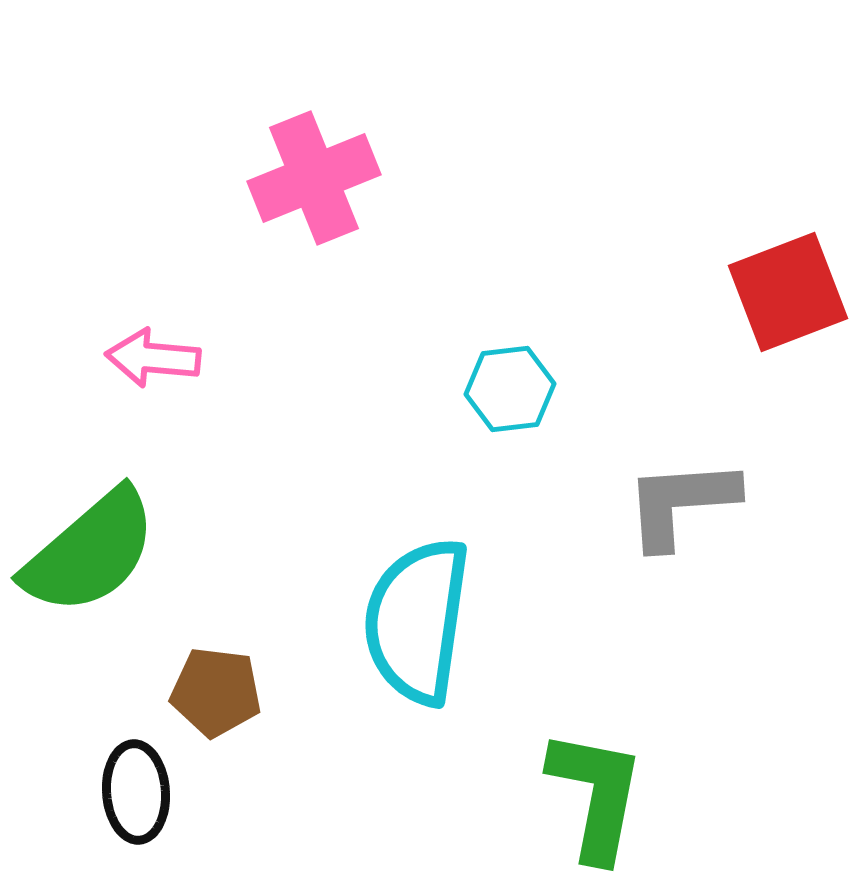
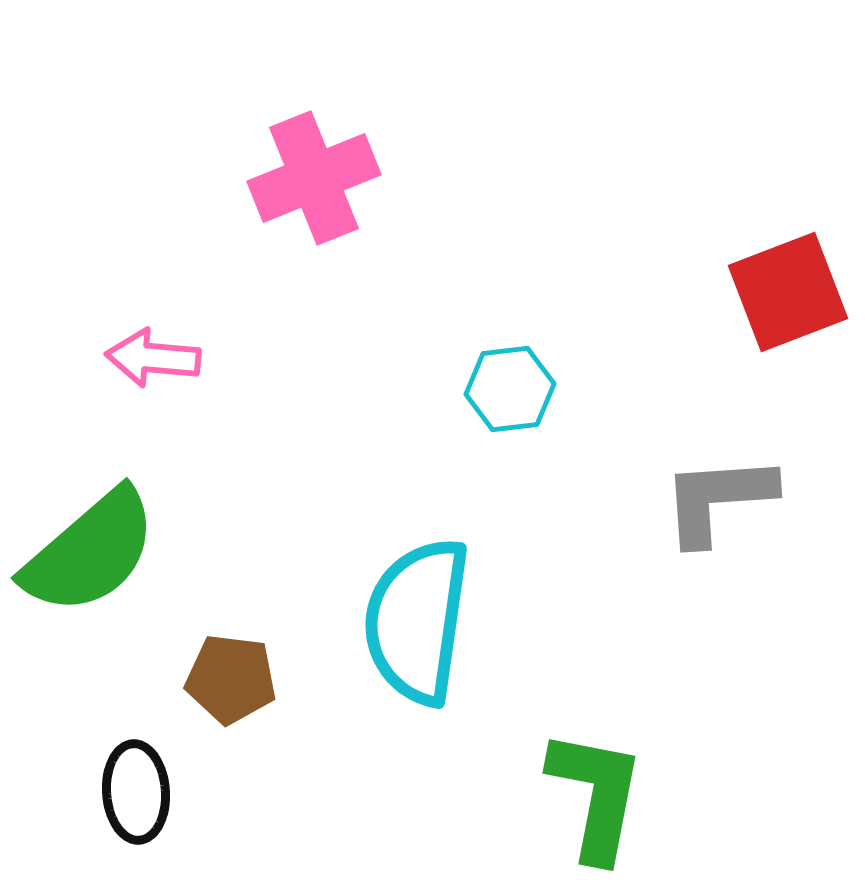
gray L-shape: moved 37 px right, 4 px up
brown pentagon: moved 15 px right, 13 px up
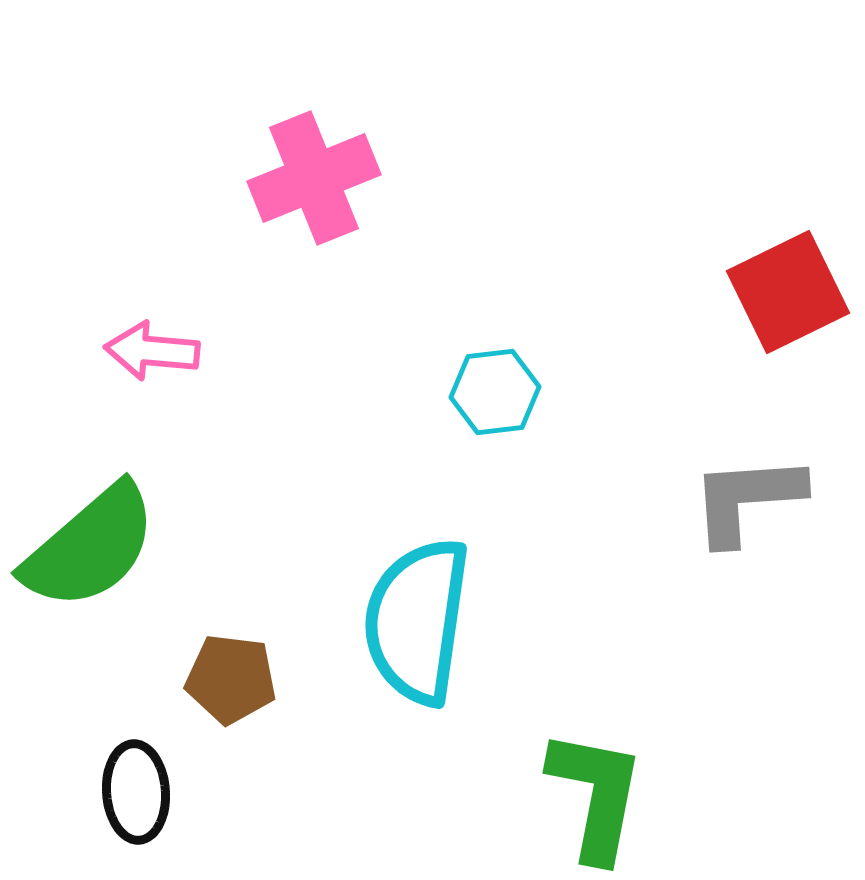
red square: rotated 5 degrees counterclockwise
pink arrow: moved 1 px left, 7 px up
cyan hexagon: moved 15 px left, 3 px down
gray L-shape: moved 29 px right
green semicircle: moved 5 px up
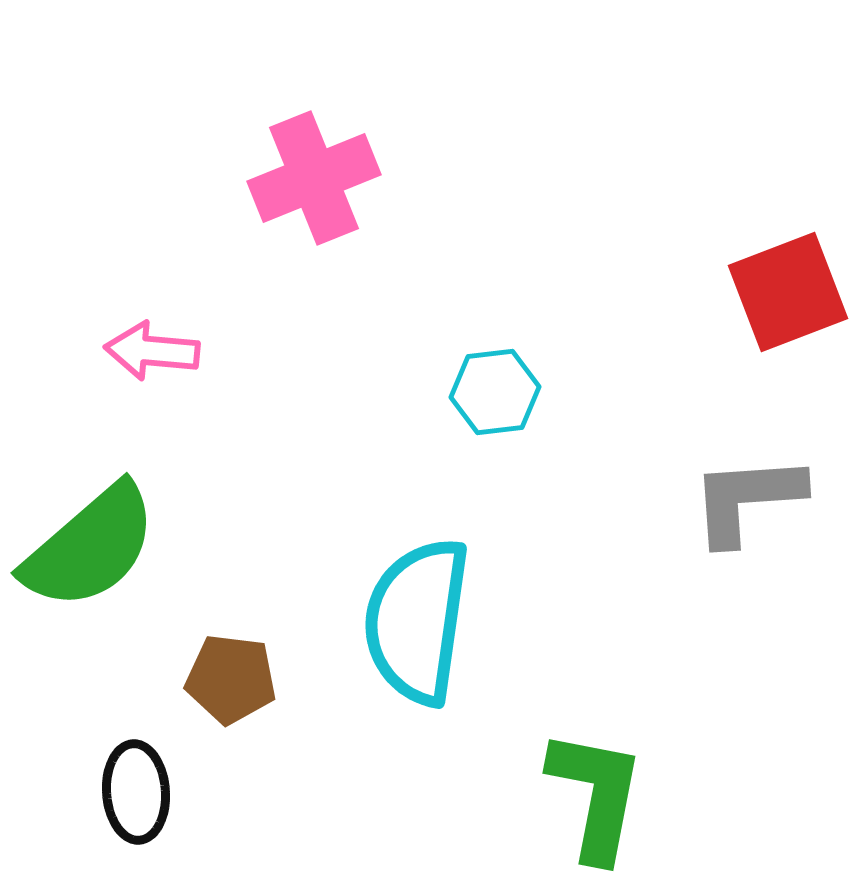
red square: rotated 5 degrees clockwise
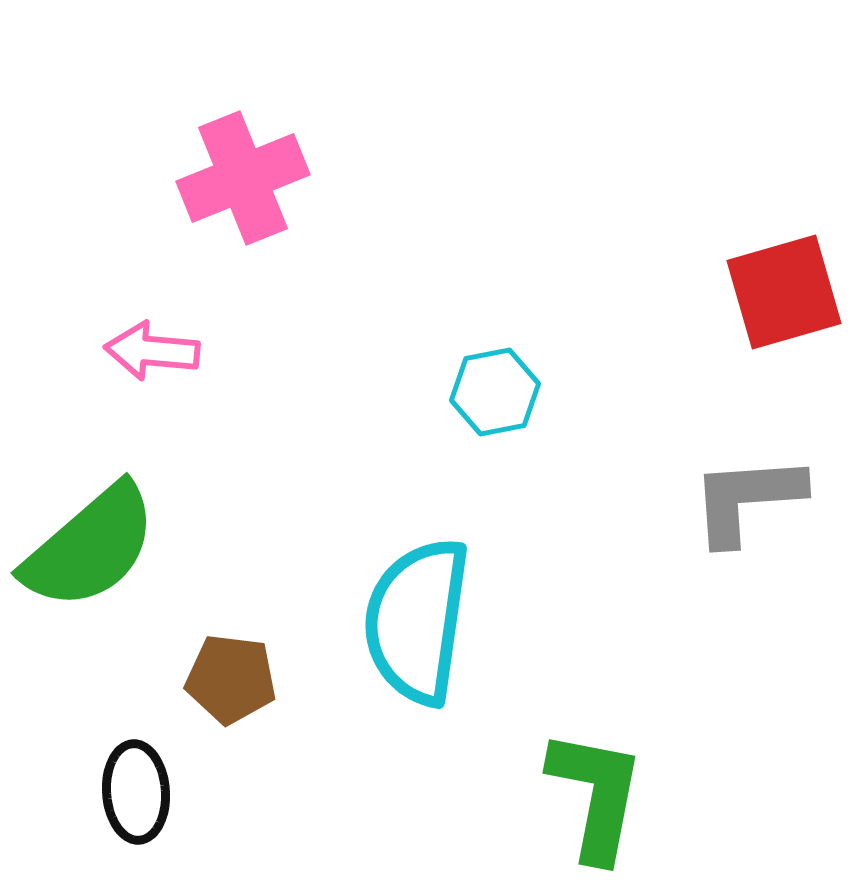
pink cross: moved 71 px left
red square: moved 4 px left; rotated 5 degrees clockwise
cyan hexagon: rotated 4 degrees counterclockwise
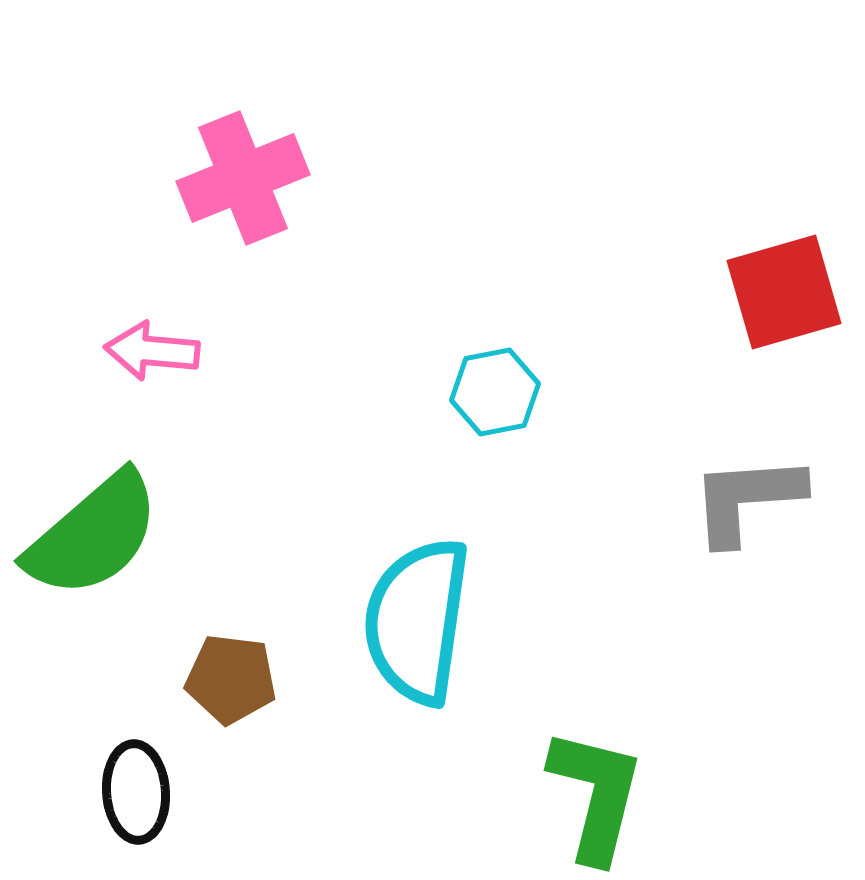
green semicircle: moved 3 px right, 12 px up
green L-shape: rotated 3 degrees clockwise
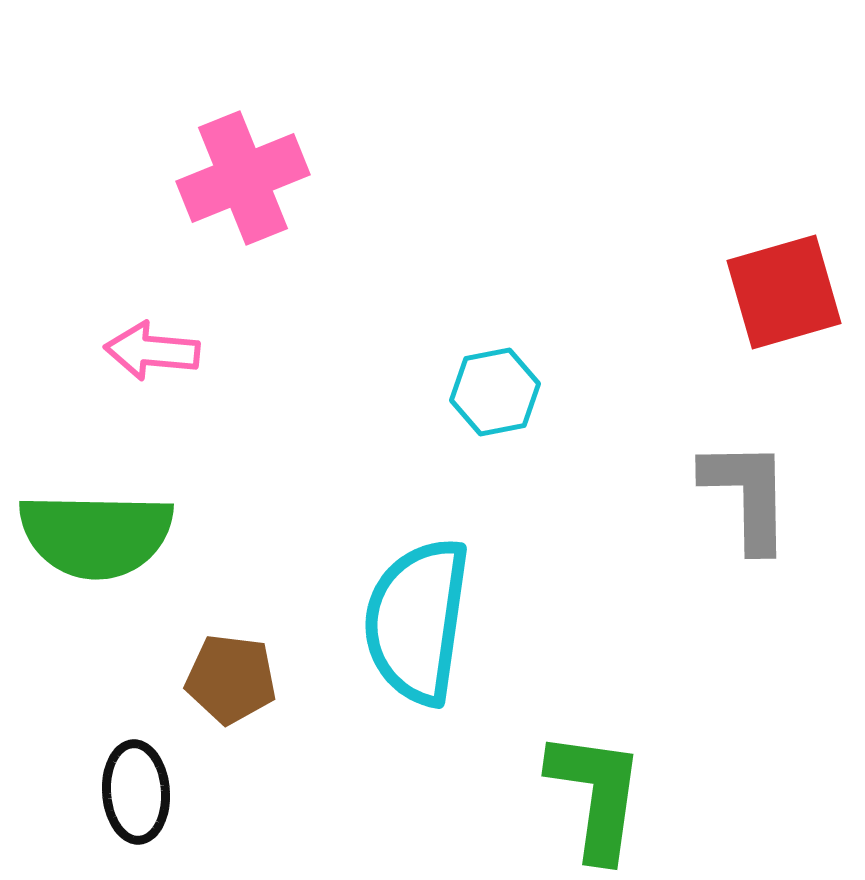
gray L-shape: moved 4 px up; rotated 93 degrees clockwise
green semicircle: moved 3 px right; rotated 42 degrees clockwise
green L-shape: rotated 6 degrees counterclockwise
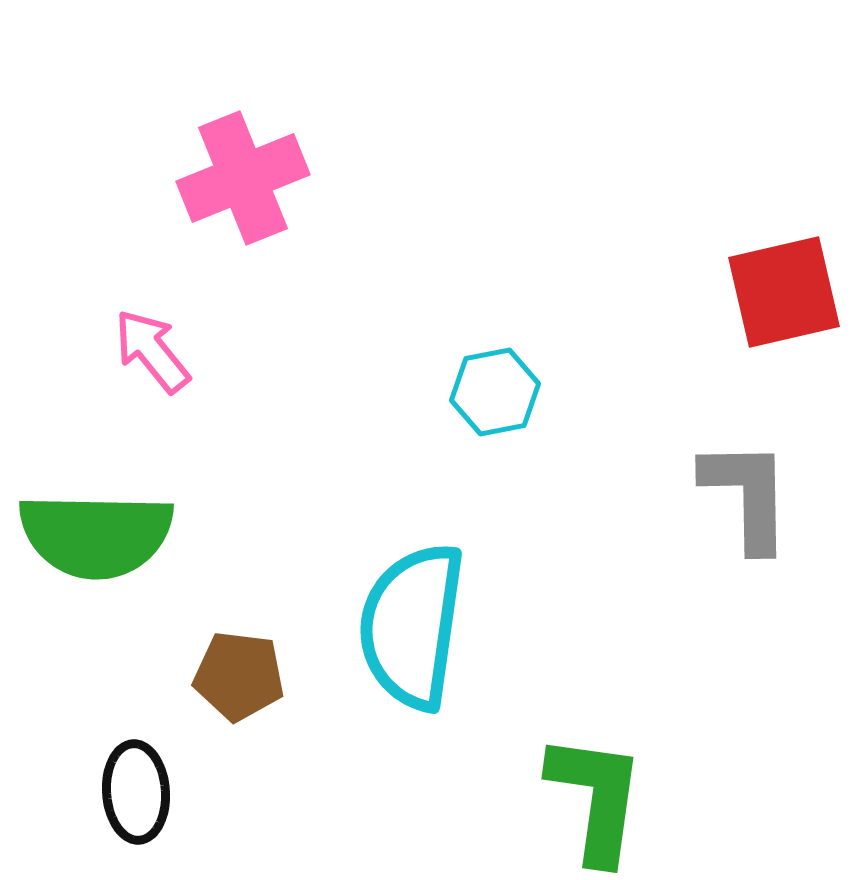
red square: rotated 3 degrees clockwise
pink arrow: rotated 46 degrees clockwise
cyan semicircle: moved 5 px left, 5 px down
brown pentagon: moved 8 px right, 3 px up
green L-shape: moved 3 px down
